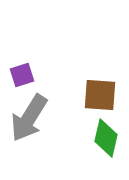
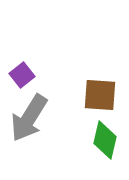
purple square: rotated 20 degrees counterclockwise
green diamond: moved 1 px left, 2 px down
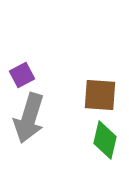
purple square: rotated 10 degrees clockwise
gray arrow: rotated 15 degrees counterclockwise
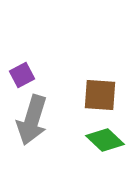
gray arrow: moved 3 px right, 2 px down
green diamond: rotated 60 degrees counterclockwise
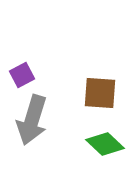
brown square: moved 2 px up
green diamond: moved 4 px down
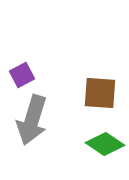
green diamond: rotated 9 degrees counterclockwise
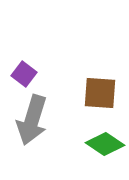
purple square: moved 2 px right, 1 px up; rotated 25 degrees counterclockwise
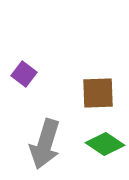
brown square: moved 2 px left; rotated 6 degrees counterclockwise
gray arrow: moved 13 px right, 24 px down
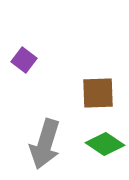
purple square: moved 14 px up
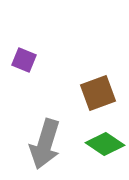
purple square: rotated 15 degrees counterclockwise
brown square: rotated 18 degrees counterclockwise
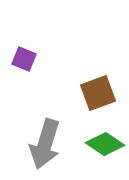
purple square: moved 1 px up
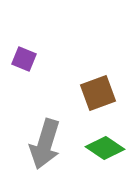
green diamond: moved 4 px down
